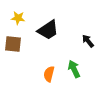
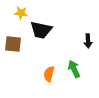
yellow star: moved 3 px right, 5 px up
black trapezoid: moved 7 px left; rotated 45 degrees clockwise
black arrow: rotated 144 degrees counterclockwise
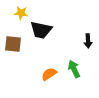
orange semicircle: rotated 42 degrees clockwise
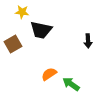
yellow star: moved 1 px right, 1 px up
brown square: rotated 36 degrees counterclockwise
green arrow: moved 3 px left, 15 px down; rotated 30 degrees counterclockwise
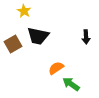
yellow star: moved 2 px right, 1 px up; rotated 24 degrees clockwise
black trapezoid: moved 3 px left, 6 px down
black arrow: moved 2 px left, 4 px up
orange semicircle: moved 7 px right, 6 px up
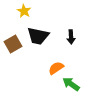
black arrow: moved 15 px left
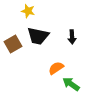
yellow star: moved 4 px right; rotated 16 degrees counterclockwise
black arrow: moved 1 px right
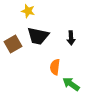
black arrow: moved 1 px left, 1 px down
orange semicircle: moved 1 px left, 1 px up; rotated 49 degrees counterclockwise
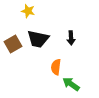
black trapezoid: moved 3 px down
orange semicircle: moved 1 px right
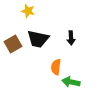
green arrow: moved 2 px up; rotated 24 degrees counterclockwise
